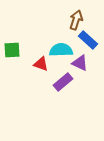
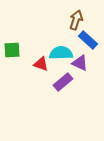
cyan semicircle: moved 3 px down
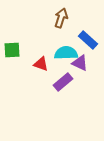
brown arrow: moved 15 px left, 2 px up
cyan semicircle: moved 5 px right
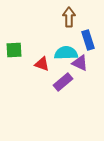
brown arrow: moved 8 px right, 1 px up; rotated 18 degrees counterclockwise
blue rectangle: rotated 30 degrees clockwise
green square: moved 2 px right
red triangle: moved 1 px right
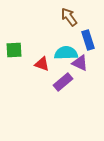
brown arrow: rotated 36 degrees counterclockwise
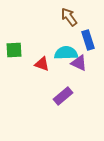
purple triangle: moved 1 px left
purple rectangle: moved 14 px down
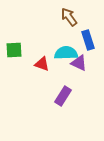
purple rectangle: rotated 18 degrees counterclockwise
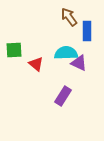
blue rectangle: moved 1 px left, 9 px up; rotated 18 degrees clockwise
red triangle: moved 6 px left; rotated 21 degrees clockwise
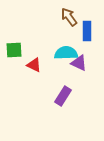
red triangle: moved 2 px left, 1 px down; rotated 14 degrees counterclockwise
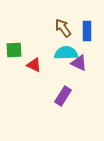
brown arrow: moved 6 px left, 11 px down
